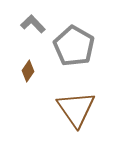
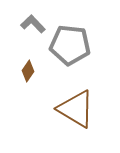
gray pentagon: moved 4 px left, 1 px up; rotated 24 degrees counterclockwise
brown triangle: rotated 24 degrees counterclockwise
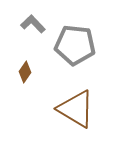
gray pentagon: moved 5 px right
brown diamond: moved 3 px left, 1 px down
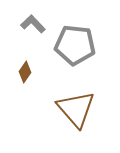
brown triangle: rotated 18 degrees clockwise
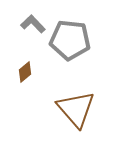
gray pentagon: moved 5 px left, 5 px up
brown diamond: rotated 15 degrees clockwise
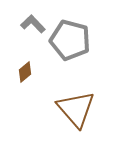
gray pentagon: rotated 9 degrees clockwise
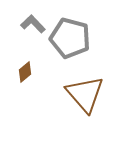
gray pentagon: moved 2 px up
brown triangle: moved 9 px right, 15 px up
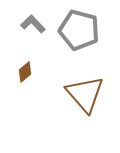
gray pentagon: moved 9 px right, 8 px up
